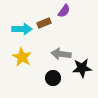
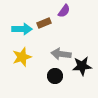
yellow star: rotated 24 degrees clockwise
black star: moved 2 px up
black circle: moved 2 px right, 2 px up
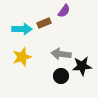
black circle: moved 6 px right
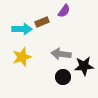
brown rectangle: moved 2 px left, 1 px up
black star: moved 2 px right
black circle: moved 2 px right, 1 px down
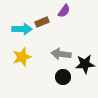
black star: moved 1 px right, 2 px up
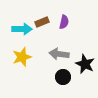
purple semicircle: moved 11 px down; rotated 24 degrees counterclockwise
gray arrow: moved 2 px left
black star: rotated 30 degrees clockwise
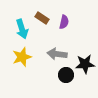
brown rectangle: moved 4 px up; rotated 56 degrees clockwise
cyan arrow: rotated 72 degrees clockwise
gray arrow: moved 2 px left
black star: rotated 30 degrees counterclockwise
black circle: moved 3 px right, 2 px up
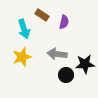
brown rectangle: moved 3 px up
cyan arrow: moved 2 px right
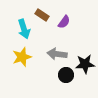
purple semicircle: rotated 24 degrees clockwise
